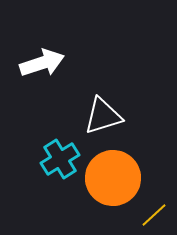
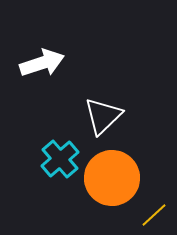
white triangle: rotated 27 degrees counterclockwise
cyan cross: rotated 9 degrees counterclockwise
orange circle: moved 1 px left
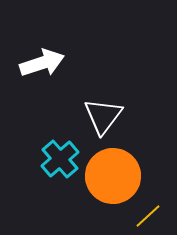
white triangle: rotated 9 degrees counterclockwise
orange circle: moved 1 px right, 2 px up
yellow line: moved 6 px left, 1 px down
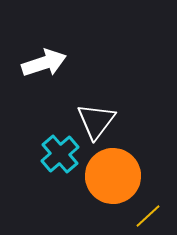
white arrow: moved 2 px right
white triangle: moved 7 px left, 5 px down
cyan cross: moved 5 px up
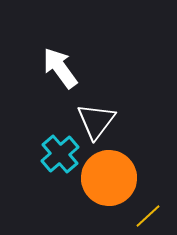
white arrow: moved 16 px right, 5 px down; rotated 108 degrees counterclockwise
orange circle: moved 4 px left, 2 px down
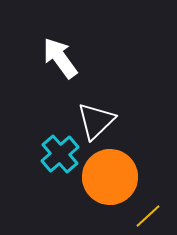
white arrow: moved 10 px up
white triangle: rotated 9 degrees clockwise
orange circle: moved 1 px right, 1 px up
